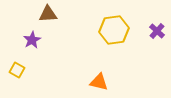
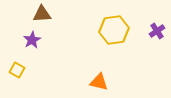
brown triangle: moved 6 px left
purple cross: rotated 14 degrees clockwise
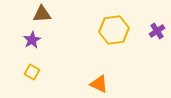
yellow square: moved 15 px right, 2 px down
orange triangle: moved 2 px down; rotated 12 degrees clockwise
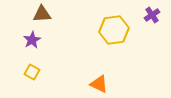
purple cross: moved 5 px left, 16 px up
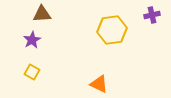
purple cross: rotated 21 degrees clockwise
yellow hexagon: moved 2 px left
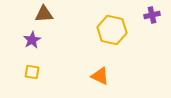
brown triangle: moved 2 px right
yellow hexagon: rotated 20 degrees clockwise
yellow square: rotated 21 degrees counterclockwise
orange triangle: moved 1 px right, 8 px up
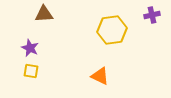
yellow hexagon: rotated 20 degrees counterclockwise
purple star: moved 2 px left, 8 px down; rotated 18 degrees counterclockwise
yellow square: moved 1 px left, 1 px up
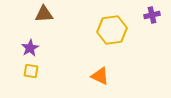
purple star: rotated 18 degrees clockwise
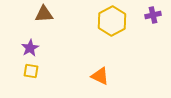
purple cross: moved 1 px right
yellow hexagon: moved 9 px up; rotated 20 degrees counterclockwise
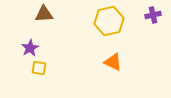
yellow hexagon: moved 3 px left; rotated 16 degrees clockwise
yellow square: moved 8 px right, 3 px up
orange triangle: moved 13 px right, 14 px up
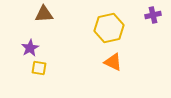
yellow hexagon: moved 7 px down
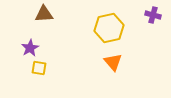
purple cross: rotated 28 degrees clockwise
orange triangle: rotated 24 degrees clockwise
